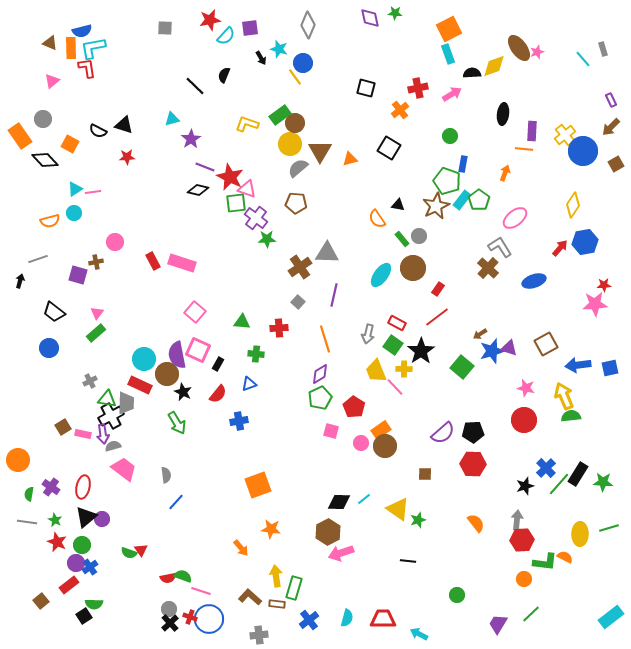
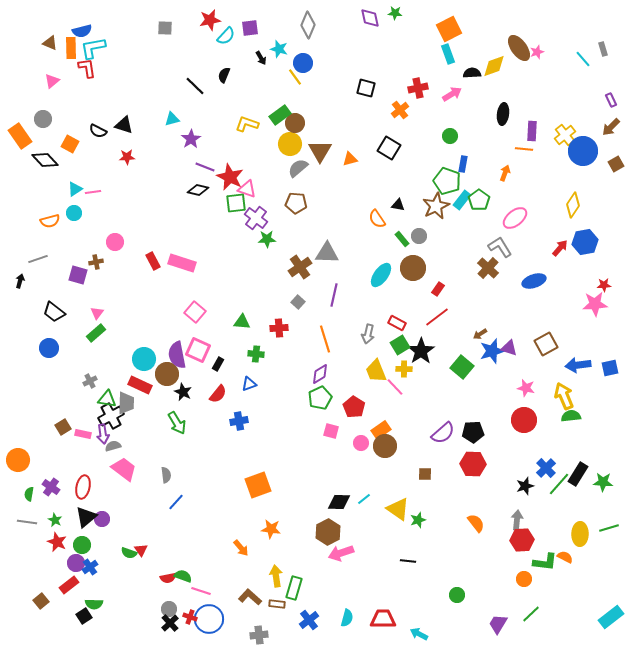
green square at (393, 345): moved 7 px right; rotated 24 degrees clockwise
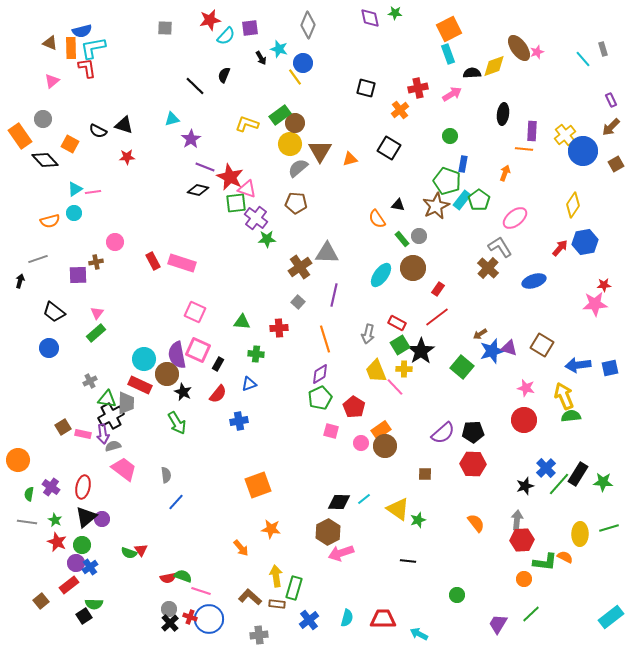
purple square at (78, 275): rotated 18 degrees counterclockwise
pink square at (195, 312): rotated 15 degrees counterclockwise
brown square at (546, 344): moved 4 px left, 1 px down; rotated 30 degrees counterclockwise
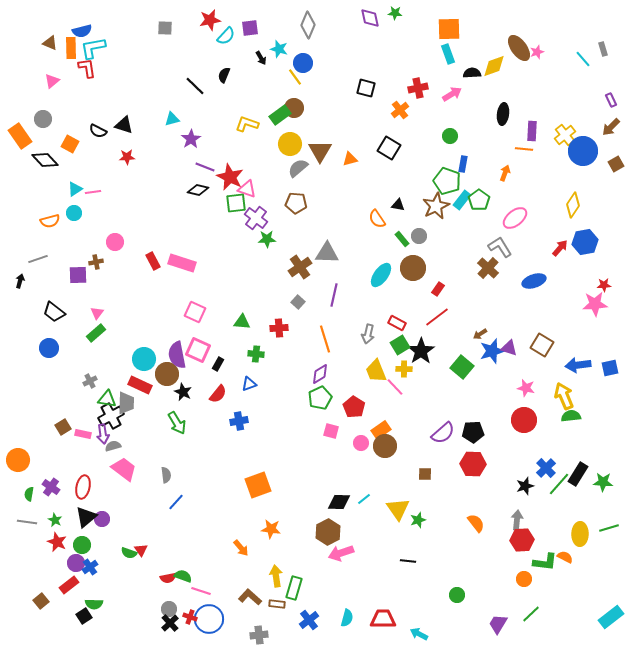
orange square at (449, 29): rotated 25 degrees clockwise
brown circle at (295, 123): moved 1 px left, 15 px up
yellow triangle at (398, 509): rotated 20 degrees clockwise
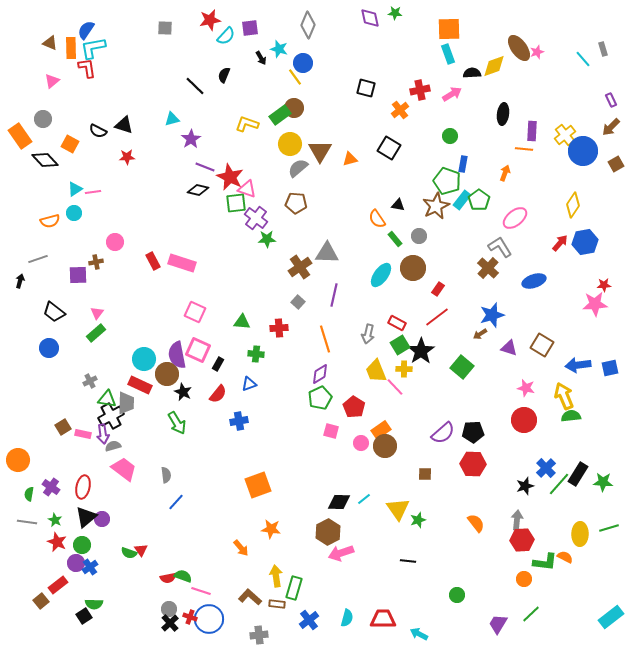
blue semicircle at (82, 31): moved 4 px right, 1 px up; rotated 138 degrees clockwise
red cross at (418, 88): moved 2 px right, 2 px down
green rectangle at (402, 239): moved 7 px left
red arrow at (560, 248): moved 5 px up
blue star at (492, 351): moved 36 px up
red rectangle at (69, 585): moved 11 px left
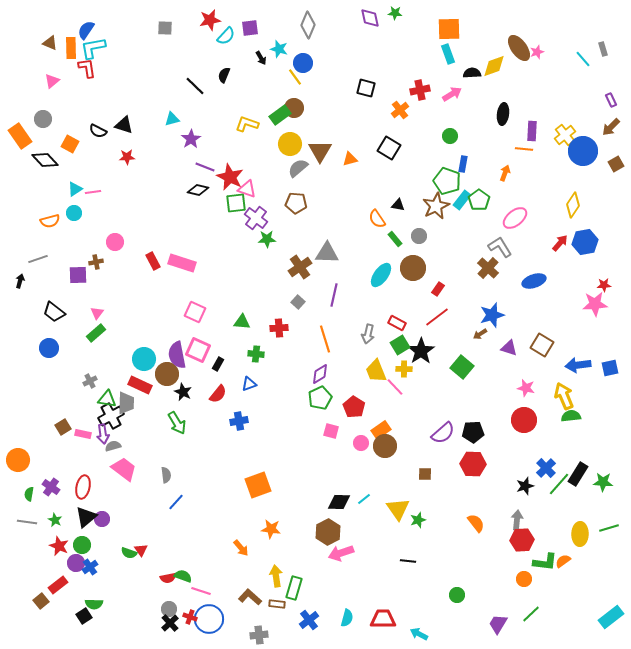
red star at (57, 542): moved 2 px right, 4 px down
orange semicircle at (565, 557): moved 2 px left, 4 px down; rotated 63 degrees counterclockwise
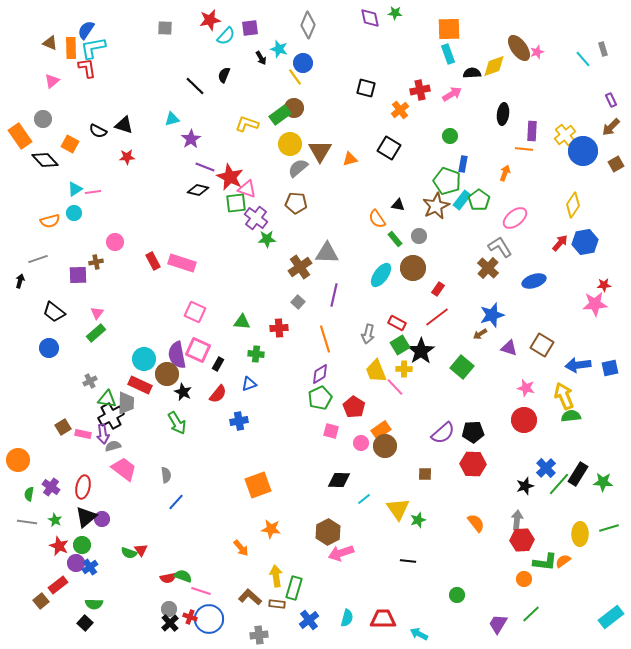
black diamond at (339, 502): moved 22 px up
black square at (84, 616): moved 1 px right, 7 px down; rotated 14 degrees counterclockwise
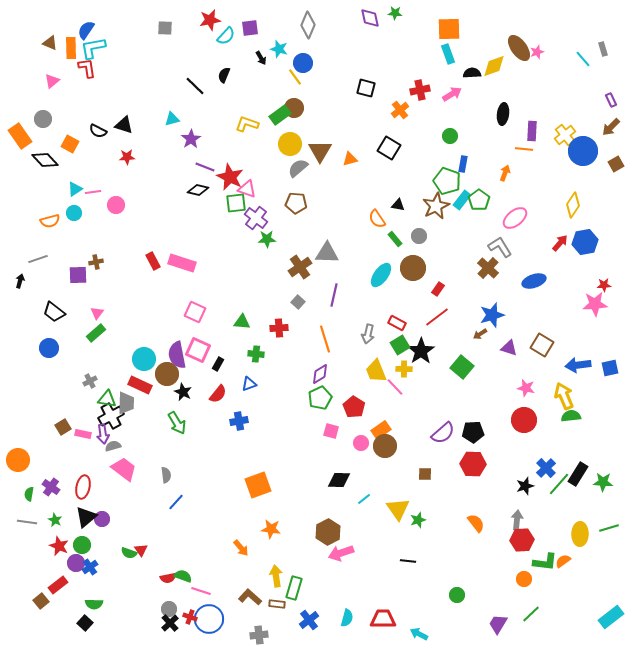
pink circle at (115, 242): moved 1 px right, 37 px up
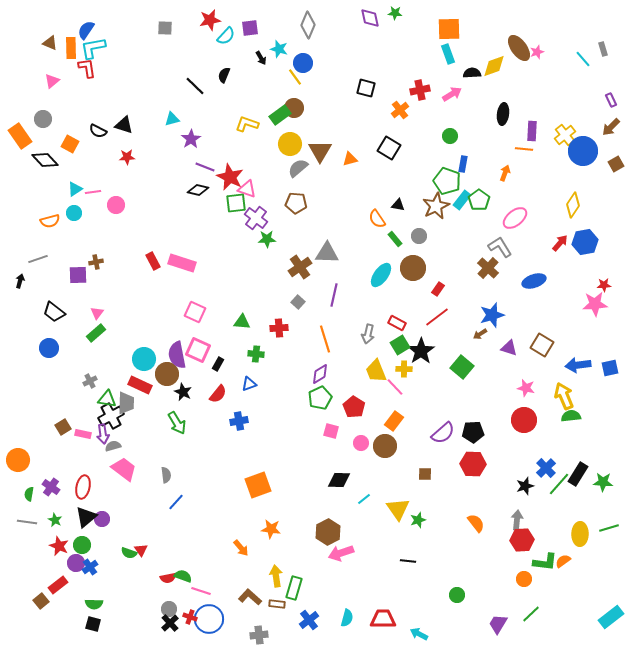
orange rectangle at (381, 430): moved 13 px right, 9 px up; rotated 18 degrees counterclockwise
black square at (85, 623): moved 8 px right, 1 px down; rotated 28 degrees counterclockwise
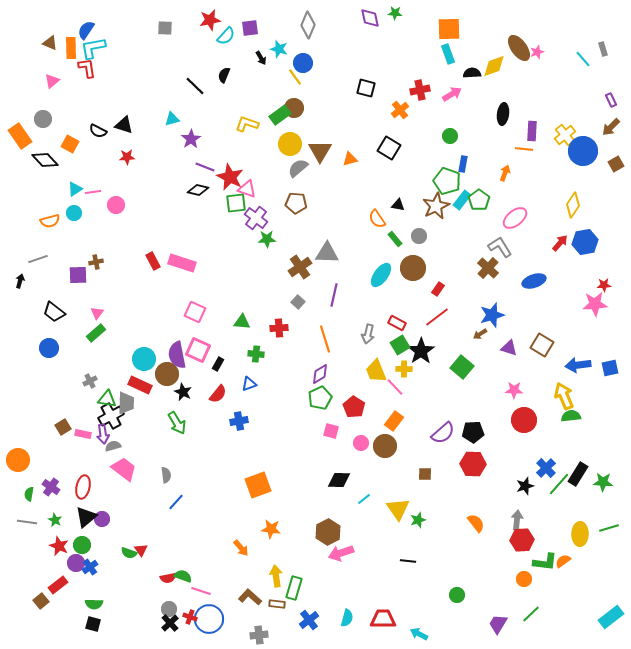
pink star at (526, 388): moved 12 px left, 2 px down; rotated 12 degrees counterclockwise
